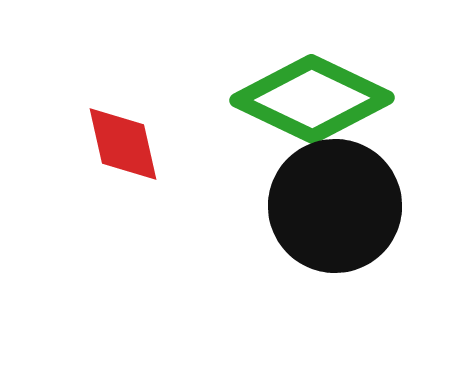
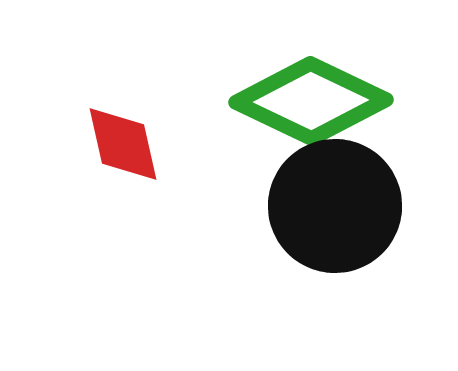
green diamond: moved 1 px left, 2 px down
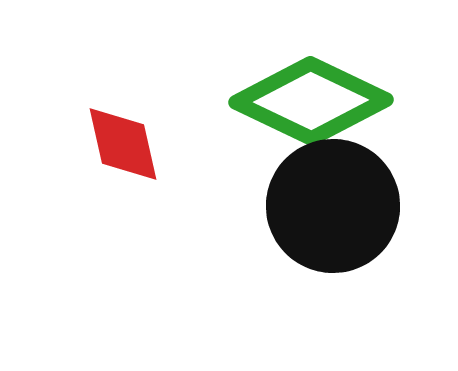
black circle: moved 2 px left
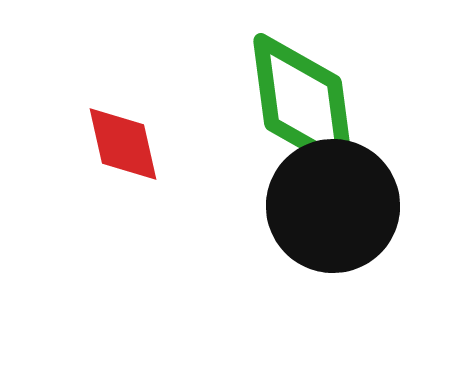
green diamond: moved 8 px left, 2 px down; rotated 57 degrees clockwise
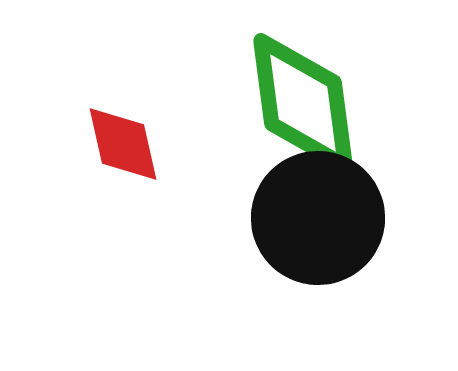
black circle: moved 15 px left, 12 px down
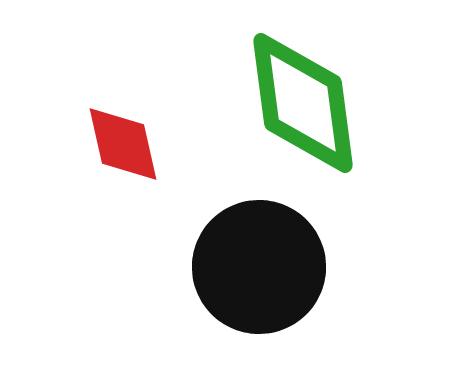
black circle: moved 59 px left, 49 px down
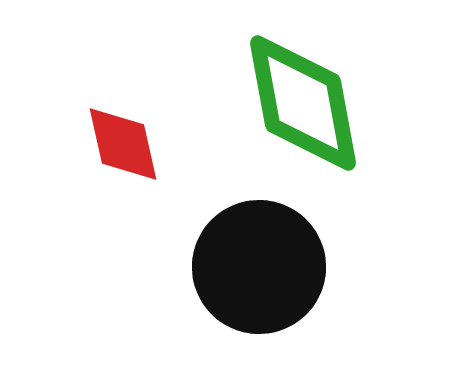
green diamond: rotated 3 degrees counterclockwise
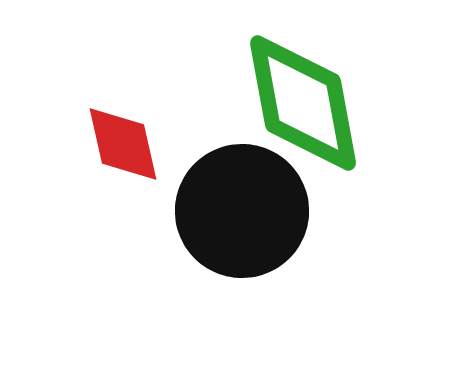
black circle: moved 17 px left, 56 px up
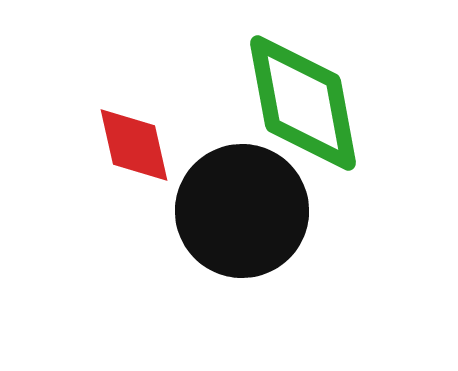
red diamond: moved 11 px right, 1 px down
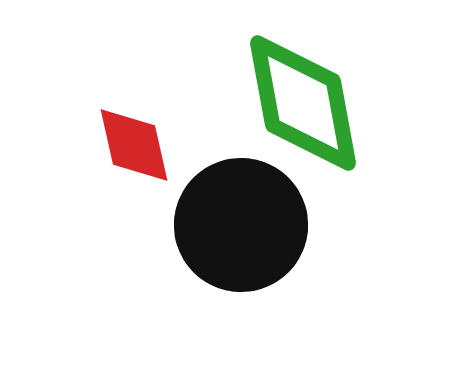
black circle: moved 1 px left, 14 px down
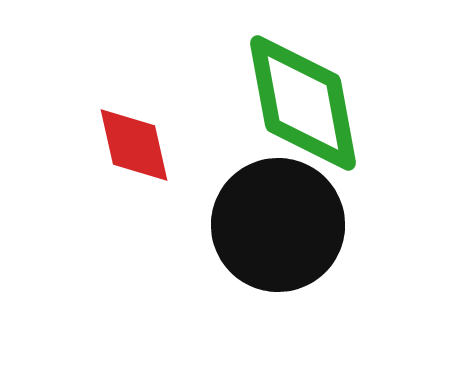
black circle: moved 37 px right
